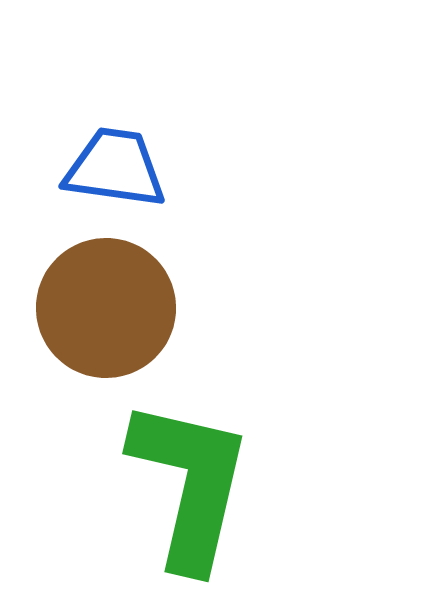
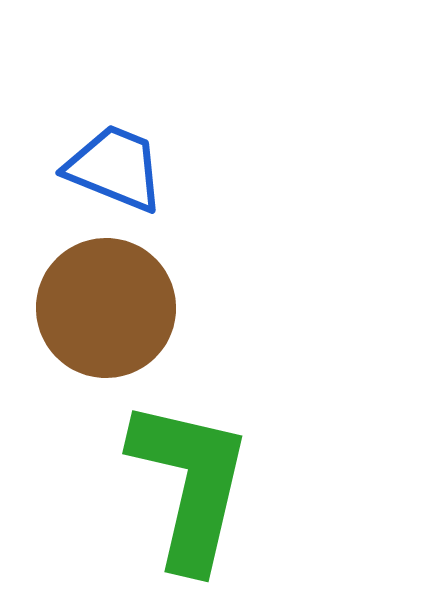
blue trapezoid: rotated 14 degrees clockwise
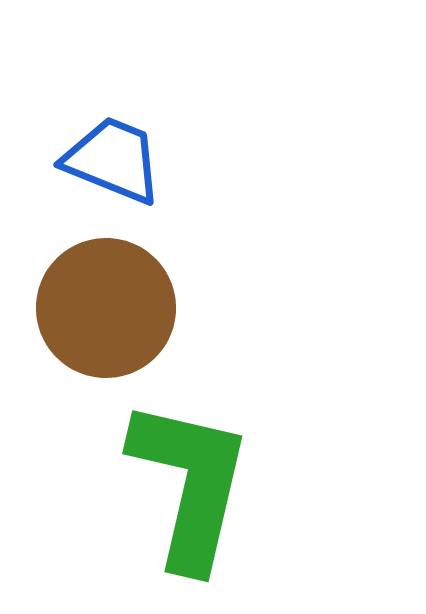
blue trapezoid: moved 2 px left, 8 px up
